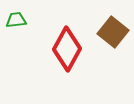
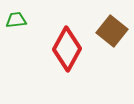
brown square: moved 1 px left, 1 px up
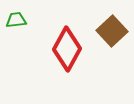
brown square: rotated 8 degrees clockwise
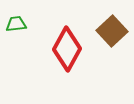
green trapezoid: moved 4 px down
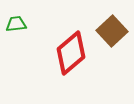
red diamond: moved 4 px right, 4 px down; rotated 21 degrees clockwise
